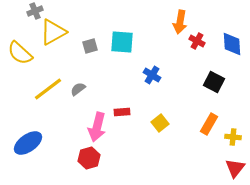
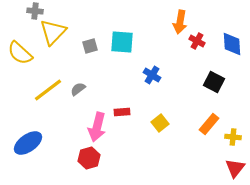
gray cross: rotated 28 degrees clockwise
yellow triangle: rotated 16 degrees counterclockwise
yellow line: moved 1 px down
orange rectangle: rotated 10 degrees clockwise
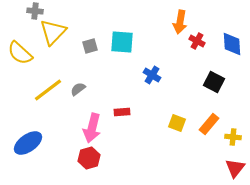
yellow square: moved 17 px right; rotated 30 degrees counterclockwise
pink arrow: moved 5 px left, 1 px down
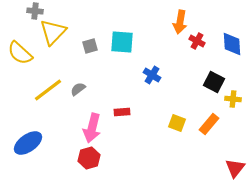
yellow cross: moved 38 px up
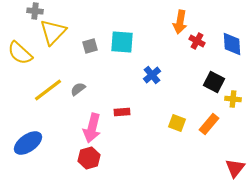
blue cross: rotated 18 degrees clockwise
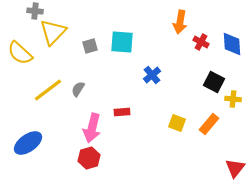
red cross: moved 4 px right, 1 px down
gray semicircle: rotated 21 degrees counterclockwise
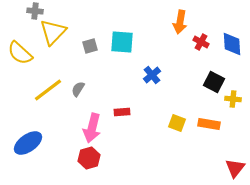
orange rectangle: rotated 60 degrees clockwise
